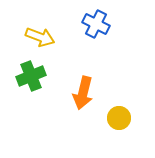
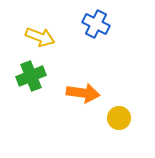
orange arrow: rotated 96 degrees counterclockwise
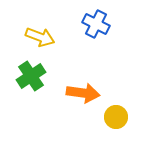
green cross: rotated 12 degrees counterclockwise
yellow circle: moved 3 px left, 1 px up
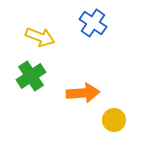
blue cross: moved 3 px left, 1 px up; rotated 8 degrees clockwise
orange arrow: rotated 12 degrees counterclockwise
yellow circle: moved 2 px left, 3 px down
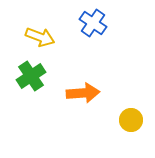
yellow circle: moved 17 px right
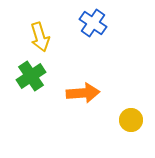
yellow arrow: rotated 52 degrees clockwise
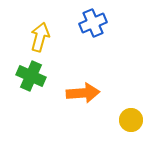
blue cross: rotated 32 degrees clockwise
yellow arrow: rotated 148 degrees counterclockwise
green cross: rotated 32 degrees counterclockwise
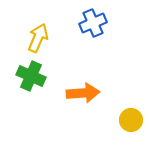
yellow arrow: moved 2 px left, 1 px down; rotated 8 degrees clockwise
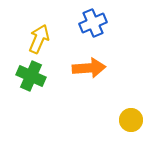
yellow arrow: moved 1 px right, 1 px down
orange arrow: moved 6 px right, 25 px up
